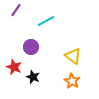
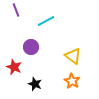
purple line: rotated 56 degrees counterclockwise
black star: moved 2 px right, 7 px down
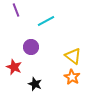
orange star: moved 4 px up
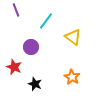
cyan line: rotated 24 degrees counterclockwise
yellow triangle: moved 19 px up
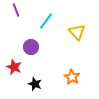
yellow triangle: moved 4 px right, 5 px up; rotated 12 degrees clockwise
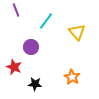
black star: rotated 16 degrees counterclockwise
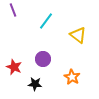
purple line: moved 3 px left
yellow triangle: moved 1 px right, 3 px down; rotated 12 degrees counterclockwise
purple circle: moved 12 px right, 12 px down
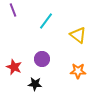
purple circle: moved 1 px left
orange star: moved 6 px right, 6 px up; rotated 28 degrees counterclockwise
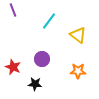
cyan line: moved 3 px right
red star: moved 1 px left
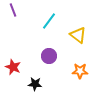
purple circle: moved 7 px right, 3 px up
orange star: moved 2 px right
